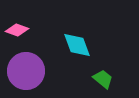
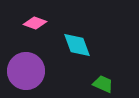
pink diamond: moved 18 px right, 7 px up
green trapezoid: moved 5 px down; rotated 15 degrees counterclockwise
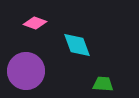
green trapezoid: rotated 20 degrees counterclockwise
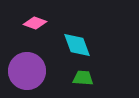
purple circle: moved 1 px right
green trapezoid: moved 20 px left, 6 px up
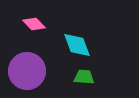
pink diamond: moved 1 px left, 1 px down; rotated 25 degrees clockwise
green trapezoid: moved 1 px right, 1 px up
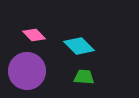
pink diamond: moved 11 px down
cyan diamond: moved 2 px right, 1 px down; rotated 24 degrees counterclockwise
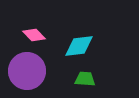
cyan diamond: rotated 52 degrees counterclockwise
green trapezoid: moved 1 px right, 2 px down
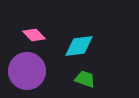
green trapezoid: rotated 15 degrees clockwise
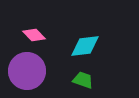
cyan diamond: moved 6 px right
green trapezoid: moved 2 px left, 1 px down
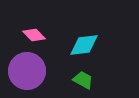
cyan diamond: moved 1 px left, 1 px up
green trapezoid: rotated 10 degrees clockwise
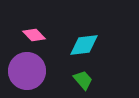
green trapezoid: rotated 20 degrees clockwise
